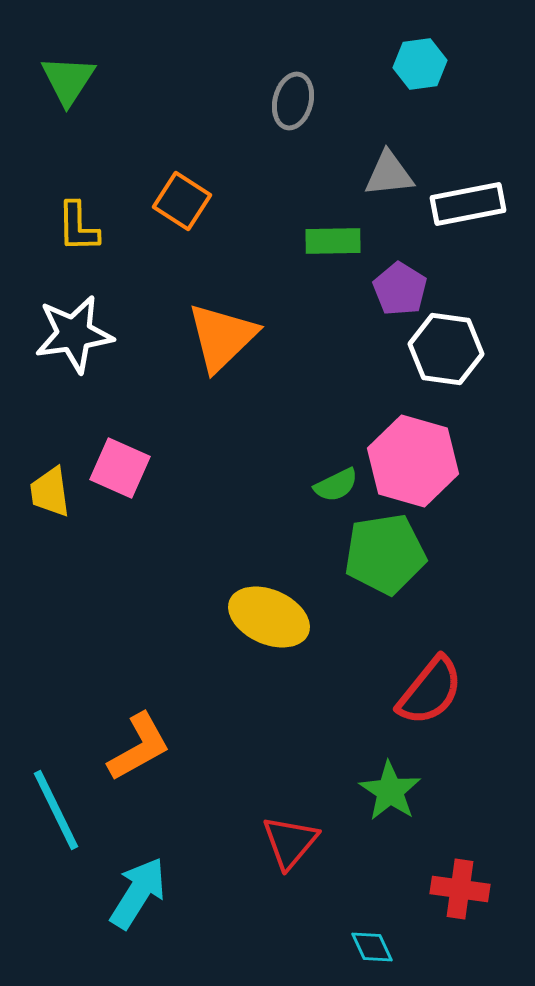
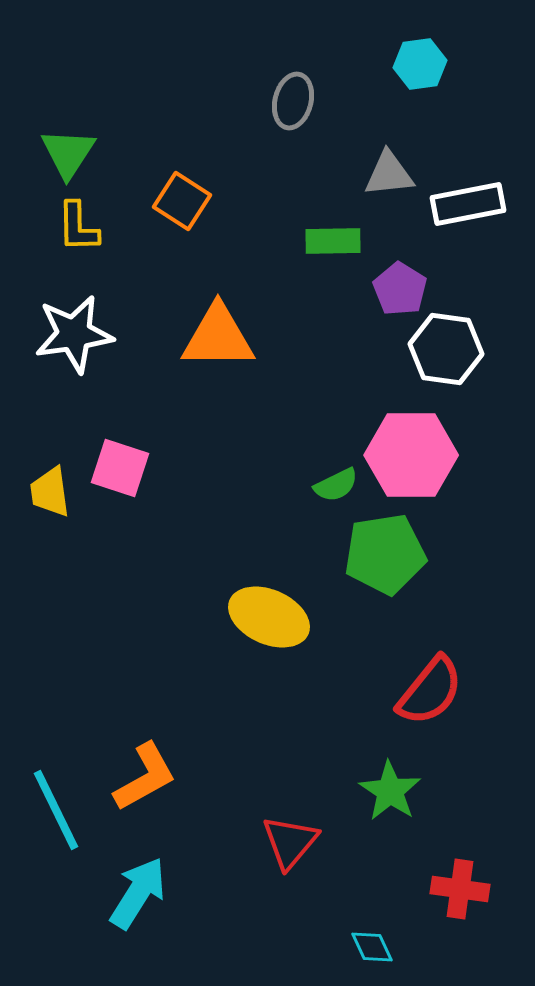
green triangle: moved 73 px down
orange triangle: moved 4 px left; rotated 44 degrees clockwise
pink hexagon: moved 2 px left, 6 px up; rotated 16 degrees counterclockwise
pink square: rotated 6 degrees counterclockwise
orange L-shape: moved 6 px right, 30 px down
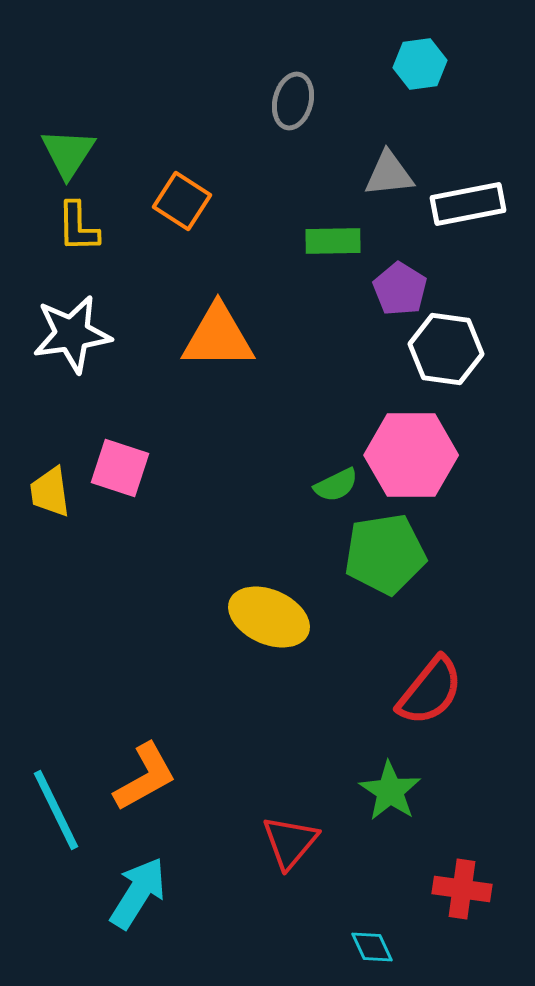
white star: moved 2 px left
red cross: moved 2 px right
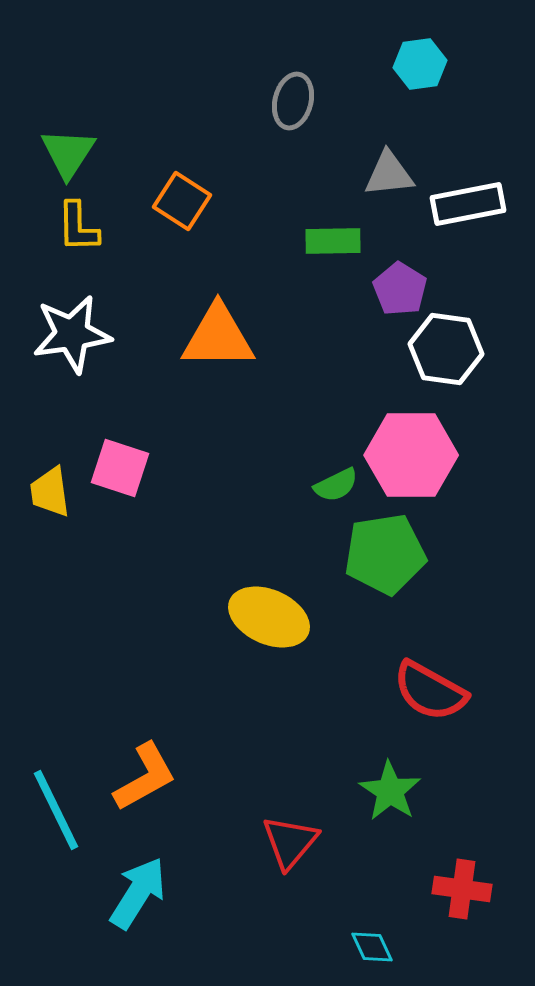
red semicircle: rotated 80 degrees clockwise
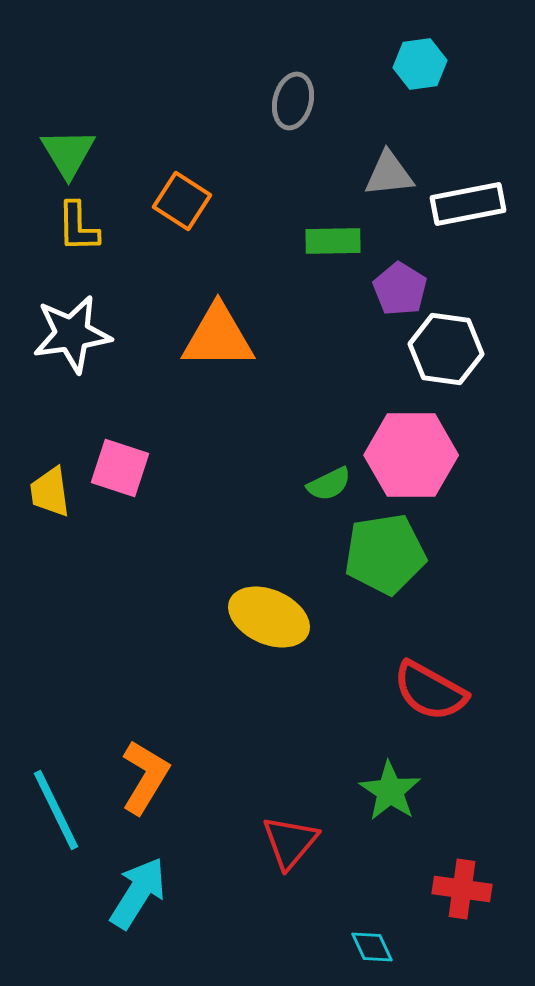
green triangle: rotated 4 degrees counterclockwise
green semicircle: moved 7 px left, 1 px up
orange L-shape: rotated 30 degrees counterclockwise
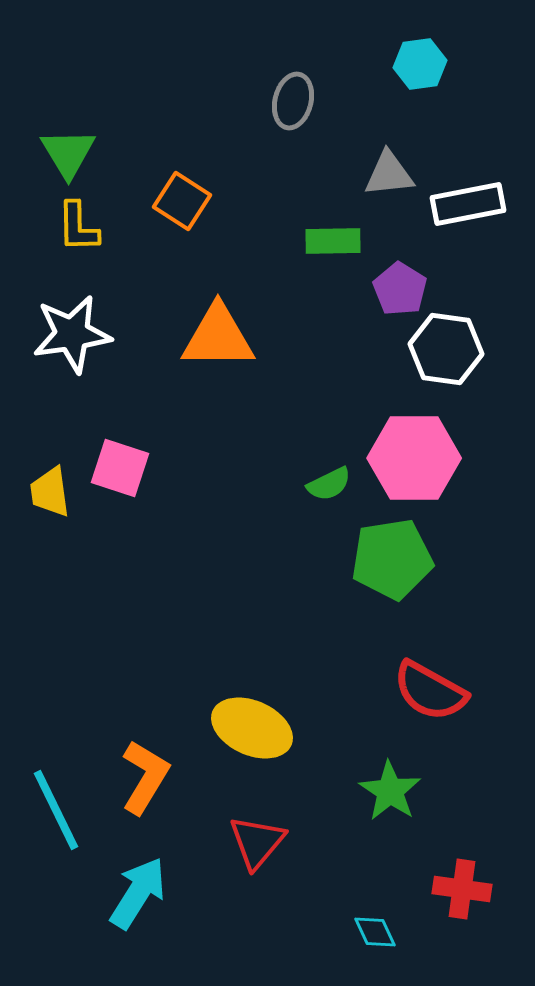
pink hexagon: moved 3 px right, 3 px down
green pentagon: moved 7 px right, 5 px down
yellow ellipse: moved 17 px left, 111 px down
red triangle: moved 33 px left
cyan diamond: moved 3 px right, 15 px up
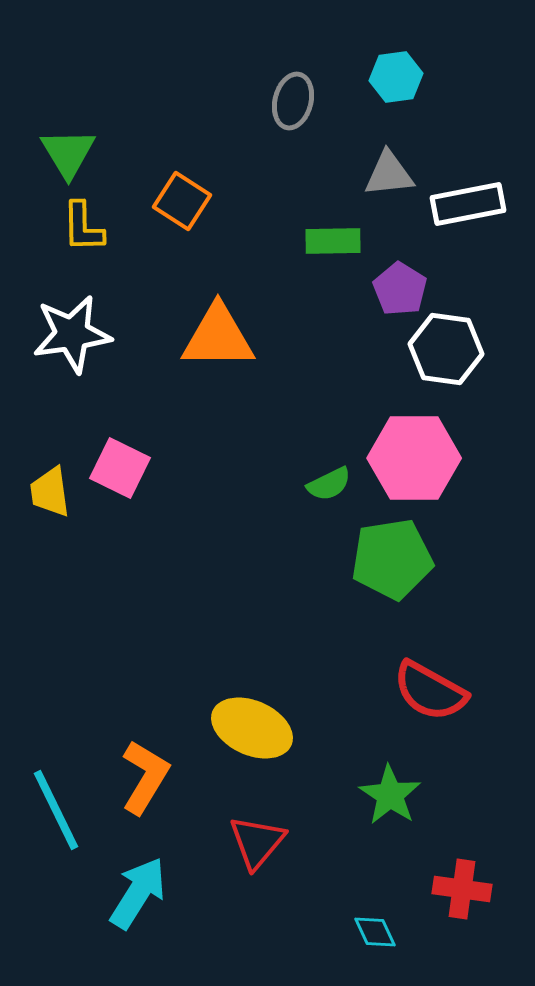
cyan hexagon: moved 24 px left, 13 px down
yellow L-shape: moved 5 px right
pink square: rotated 8 degrees clockwise
green star: moved 4 px down
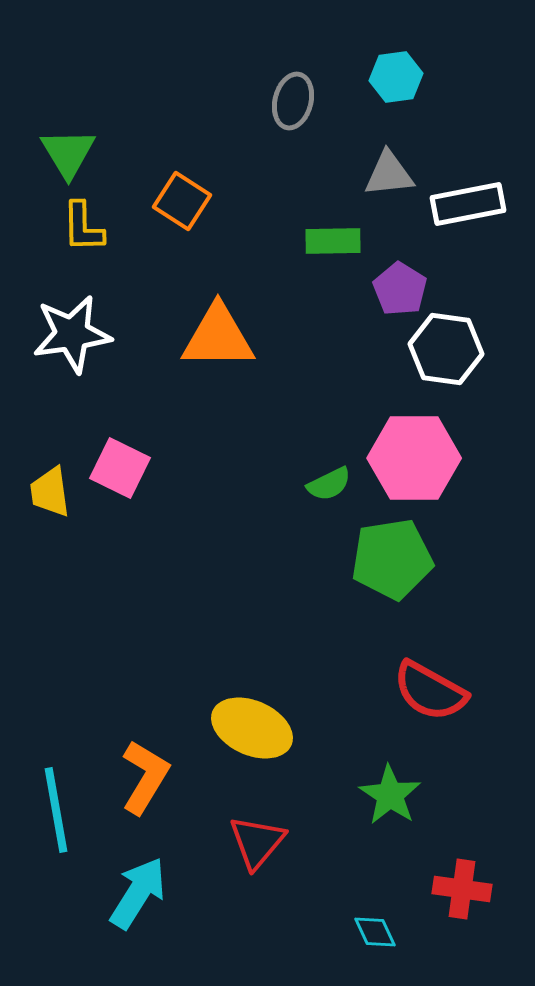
cyan line: rotated 16 degrees clockwise
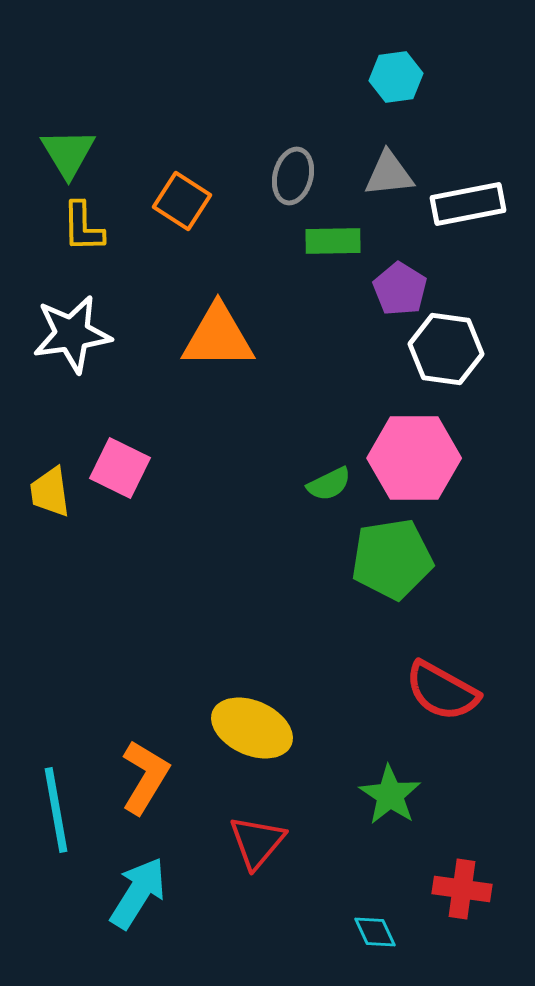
gray ellipse: moved 75 px down
red semicircle: moved 12 px right
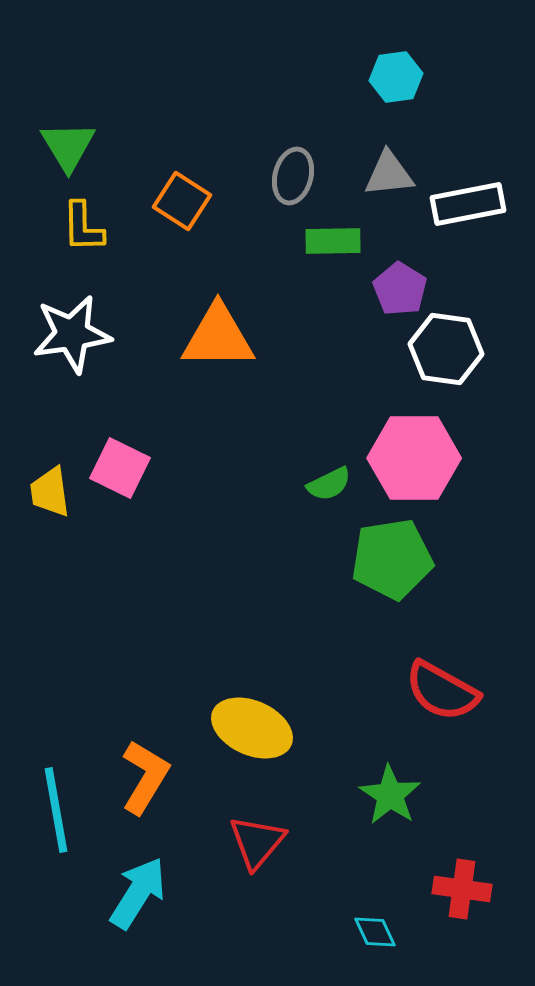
green triangle: moved 7 px up
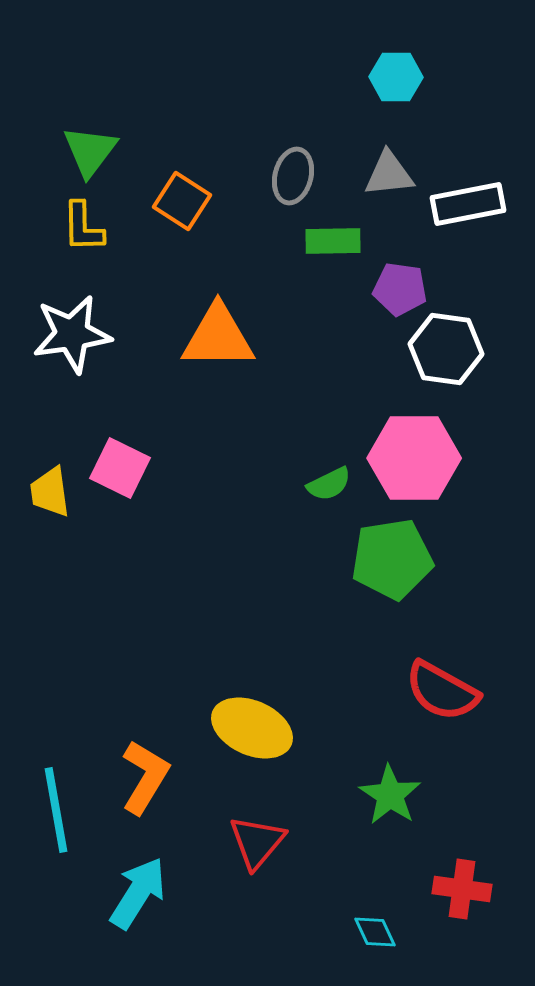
cyan hexagon: rotated 9 degrees clockwise
green triangle: moved 22 px right, 5 px down; rotated 8 degrees clockwise
purple pentagon: rotated 24 degrees counterclockwise
